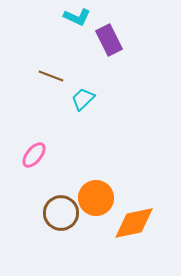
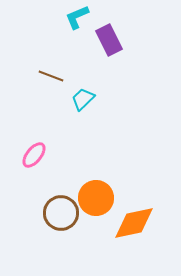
cyan L-shape: rotated 132 degrees clockwise
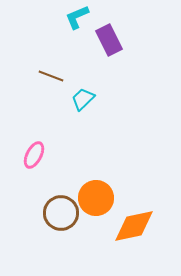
pink ellipse: rotated 12 degrees counterclockwise
orange diamond: moved 3 px down
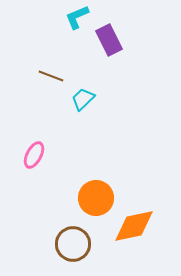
brown circle: moved 12 px right, 31 px down
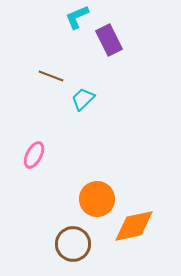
orange circle: moved 1 px right, 1 px down
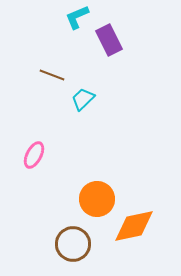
brown line: moved 1 px right, 1 px up
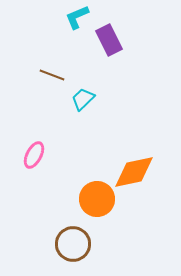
orange diamond: moved 54 px up
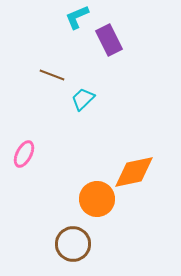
pink ellipse: moved 10 px left, 1 px up
